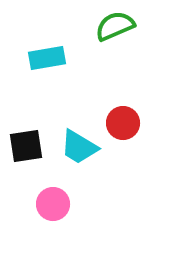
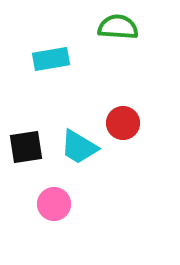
green semicircle: moved 3 px right, 1 px down; rotated 27 degrees clockwise
cyan rectangle: moved 4 px right, 1 px down
black square: moved 1 px down
pink circle: moved 1 px right
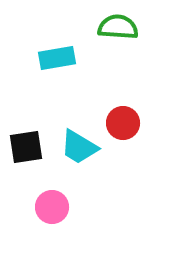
cyan rectangle: moved 6 px right, 1 px up
pink circle: moved 2 px left, 3 px down
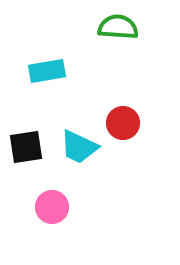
cyan rectangle: moved 10 px left, 13 px down
cyan trapezoid: rotated 6 degrees counterclockwise
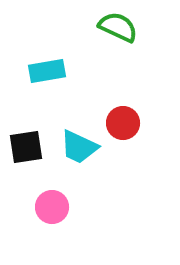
green semicircle: rotated 21 degrees clockwise
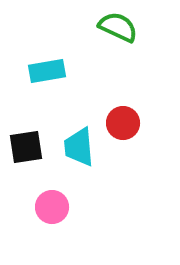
cyan trapezoid: rotated 60 degrees clockwise
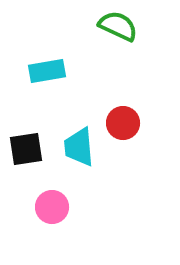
green semicircle: moved 1 px up
black square: moved 2 px down
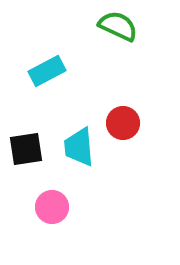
cyan rectangle: rotated 18 degrees counterclockwise
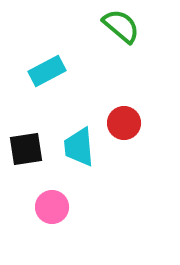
green semicircle: moved 3 px right; rotated 15 degrees clockwise
red circle: moved 1 px right
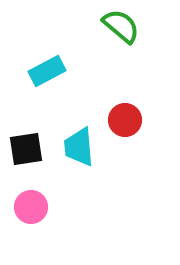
red circle: moved 1 px right, 3 px up
pink circle: moved 21 px left
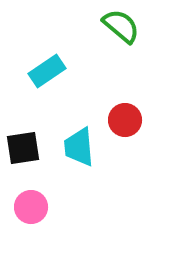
cyan rectangle: rotated 6 degrees counterclockwise
black square: moved 3 px left, 1 px up
